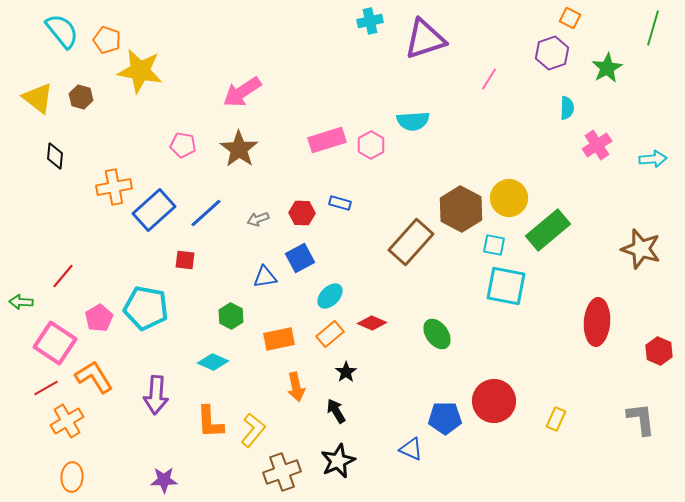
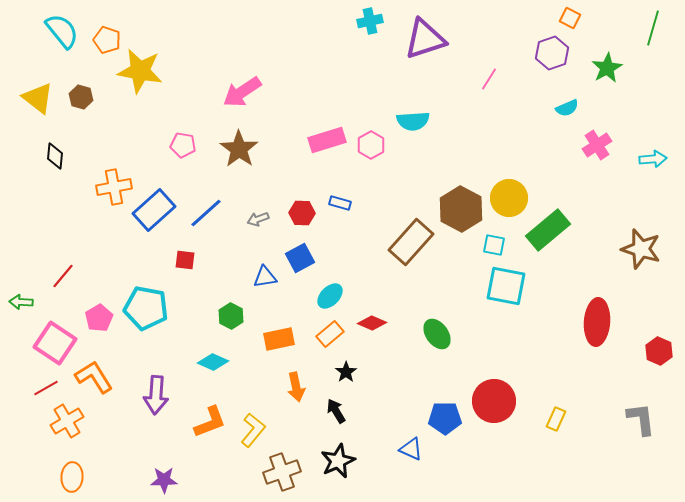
cyan semicircle at (567, 108): rotated 65 degrees clockwise
orange L-shape at (210, 422): rotated 108 degrees counterclockwise
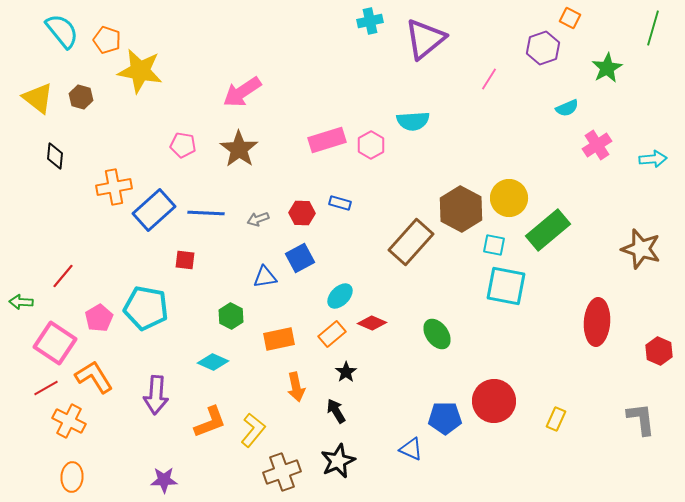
purple triangle at (425, 39): rotated 21 degrees counterclockwise
purple hexagon at (552, 53): moved 9 px left, 5 px up
blue line at (206, 213): rotated 45 degrees clockwise
cyan ellipse at (330, 296): moved 10 px right
orange rectangle at (330, 334): moved 2 px right
orange cross at (67, 421): moved 2 px right; rotated 32 degrees counterclockwise
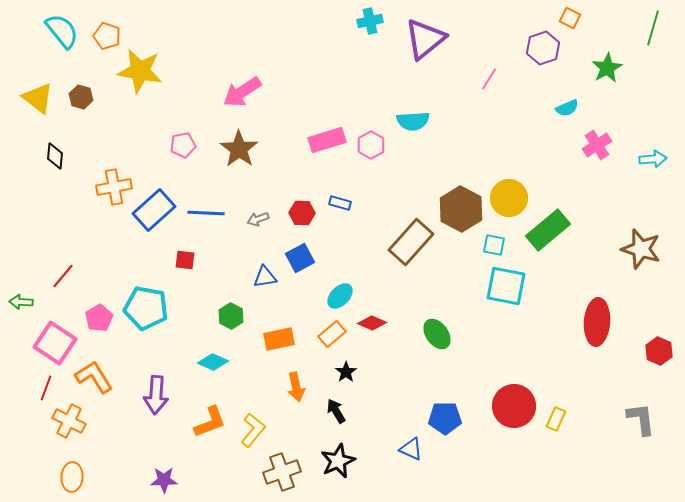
orange pentagon at (107, 40): moved 4 px up
pink pentagon at (183, 145): rotated 20 degrees counterclockwise
red line at (46, 388): rotated 40 degrees counterclockwise
red circle at (494, 401): moved 20 px right, 5 px down
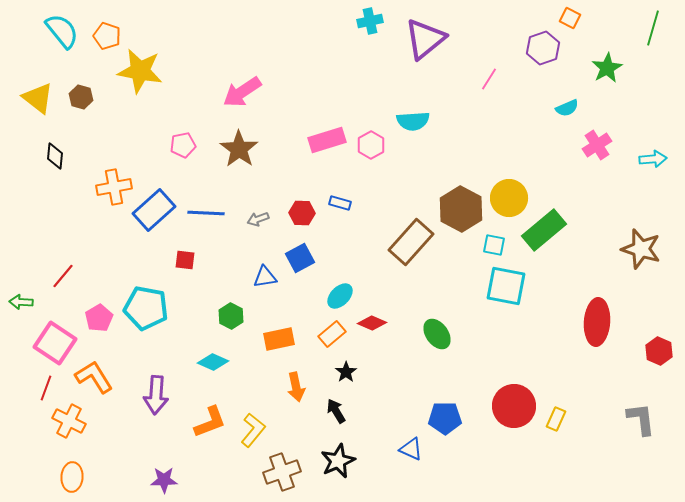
green rectangle at (548, 230): moved 4 px left
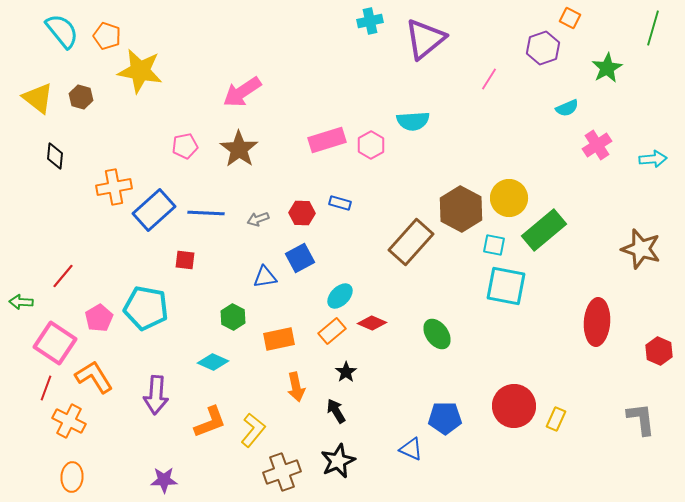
pink pentagon at (183, 145): moved 2 px right, 1 px down
green hexagon at (231, 316): moved 2 px right, 1 px down
orange rectangle at (332, 334): moved 3 px up
